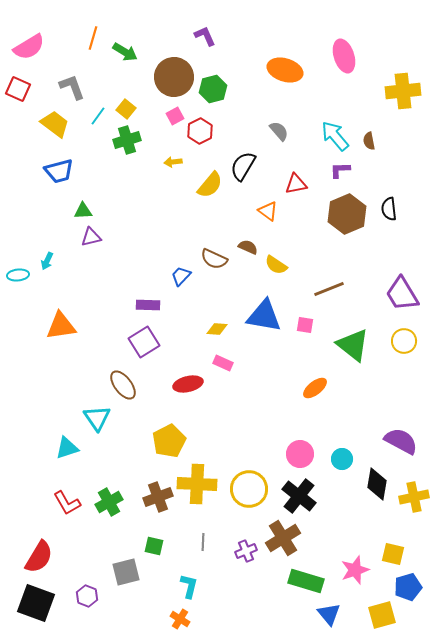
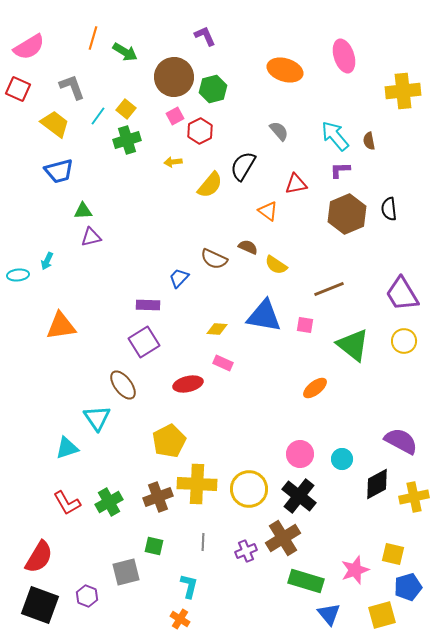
blue trapezoid at (181, 276): moved 2 px left, 2 px down
black diamond at (377, 484): rotated 52 degrees clockwise
black square at (36, 603): moved 4 px right, 2 px down
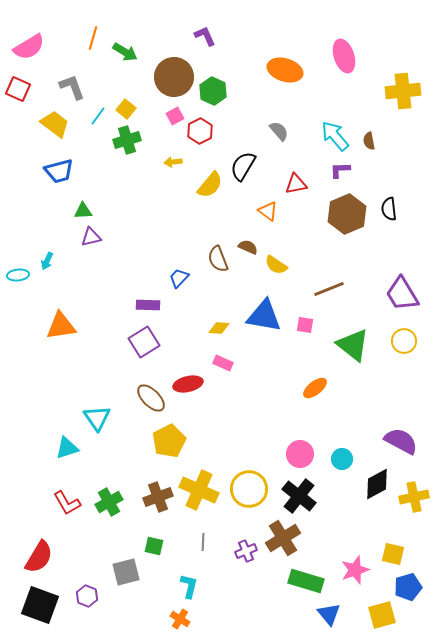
green hexagon at (213, 89): moved 2 px down; rotated 20 degrees counterclockwise
brown semicircle at (214, 259): moved 4 px right; rotated 44 degrees clockwise
yellow diamond at (217, 329): moved 2 px right, 1 px up
brown ellipse at (123, 385): moved 28 px right, 13 px down; rotated 8 degrees counterclockwise
yellow cross at (197, 484): moved 2 px right, 6 px down; rotated 21 degrees clockwise
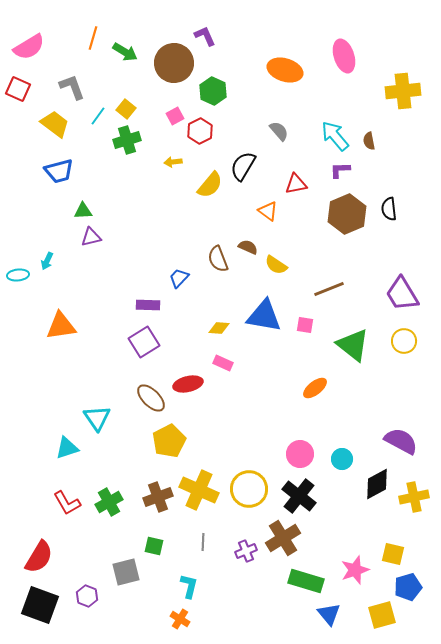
brown circle at (174, 77): moved 14 px up
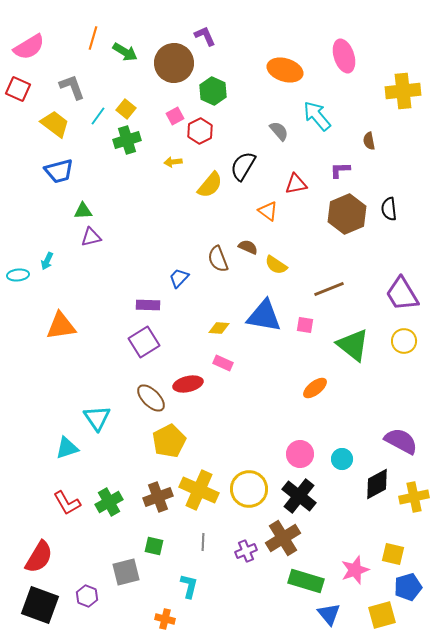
cyan arrow at (335, 136): moved 18 px left, 20 px up
orange cross at (180, 619): moved 15 px left; rotated 18 degrees counterclockwise
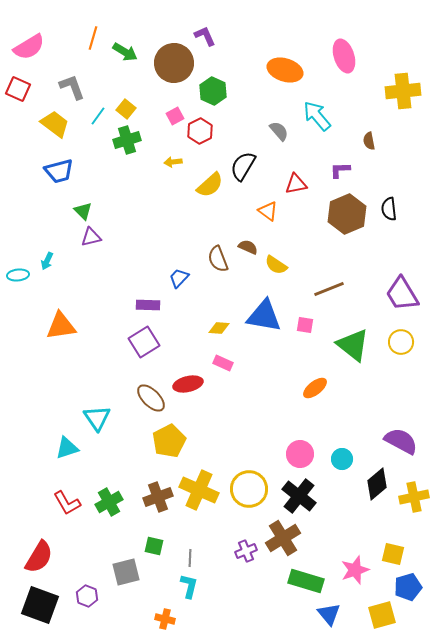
yellow semicircle at (210, 185): rotated 8 degrees clockwise
green triangle at (83, 211): rotated 48 degrees clockwise
yellow circle at (404, 341): moved 3 px left, 1 px down
black diamond at (377, 484): rotated 12 degrees counterclockwise
gray line at (203, 542): moved 13 px left, 16 px down
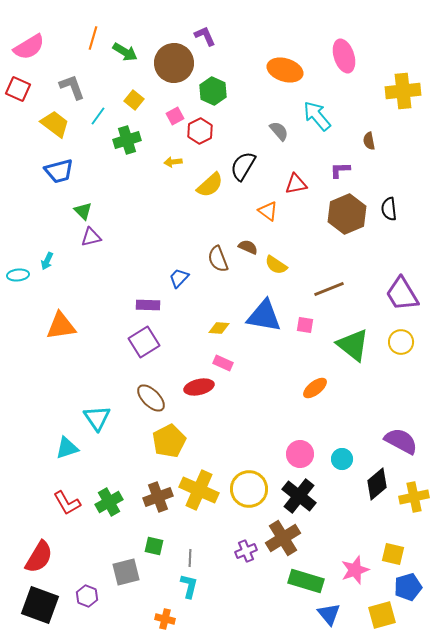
yellow square at (126, 109): moved 8 px right, 9 px up
red ellipse at (188, 384): moved 11 px right, 3 px down
